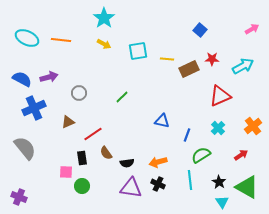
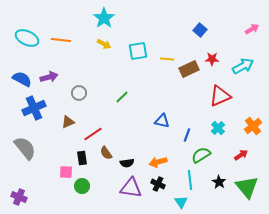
green triangle: rotated 20 degrees clockwise
cyan triangle: moved 41 px left
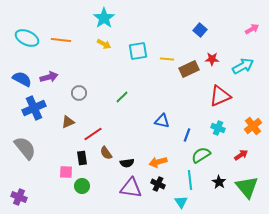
cyan cross: rotated 24 degrees counterclockwise
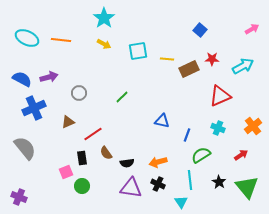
pink square: rotated 24 degrees counterclockwise
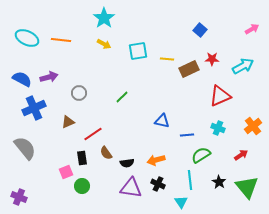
blue line: rotated 64 degrees clockwise
orange arrow: moved 2 px left, 2 px up
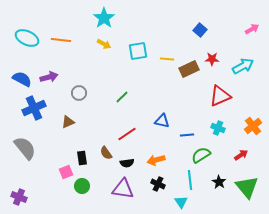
red line: moved 34 px right
purple triangle: moved 8 px left, 1 px down
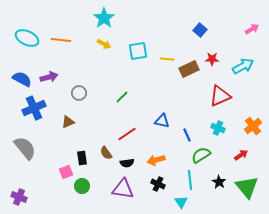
blue line: rotated 72 degrees clockwise
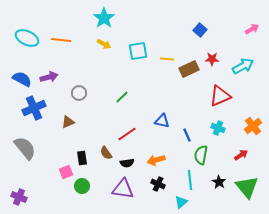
green semicircle: rotated 48 degrees counterclockwise
cyan triangle: rotated 24 degrees clockwise
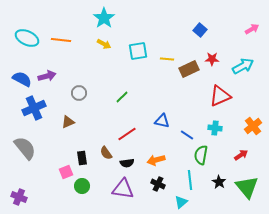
purple arrow: moved 2 px left, 1 px up
cyan cross: moved 3 px left; rotated 16 degrees counterclockwise
blue line: rotated 32 degrees counterclockwise
